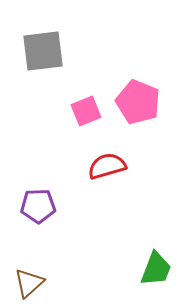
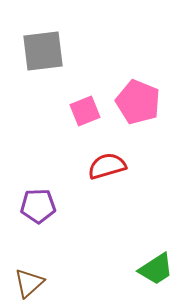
pink square: moved 1 px left
green trapezoid: rotated 36 degrees clockwise
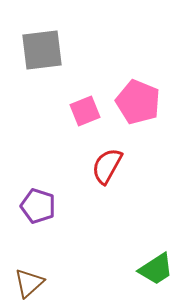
gray square: moved 1 px left, 1 px up
red semicircle: rotated 45 degrees counterclockwise
purple pentagon: rotated 20 degrees clockwise
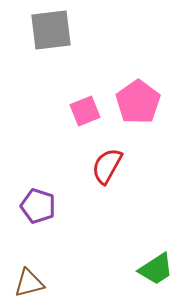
gray square: moved 9 px right, 20 px up
pink pentagon: rotated 15 degrees clockwise
brown triangle: rotated 28 degrees clockwise
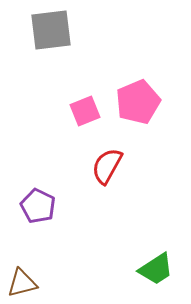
pink pentagon: rotated 12 degrees clockwise
purple pentagon: rotated 8 degrees clockwise
brown triangle: moved 7 px left
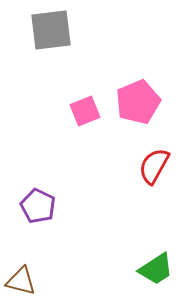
red semicircle: moved 47 px right
brown triangle: moved 1 px left, 2 px up; rotated 28 degrees clockwise
